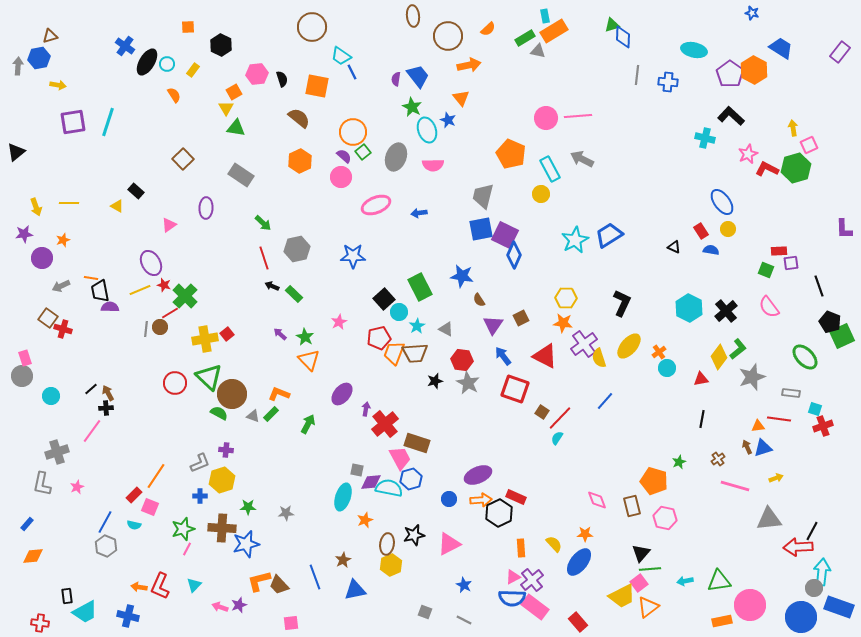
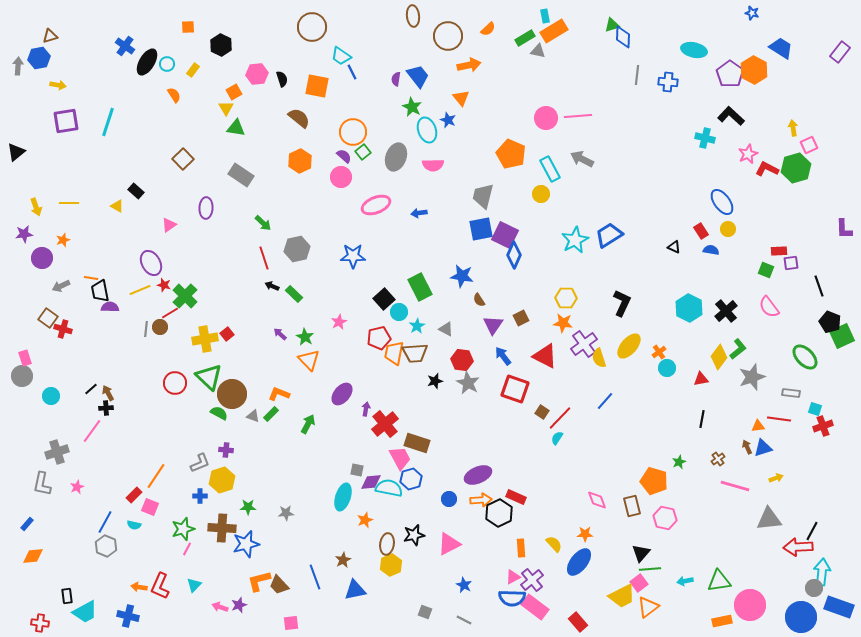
purple square at (73, 122): moved 7 px left, 1 px up
orange trapezoid at (394, 353): rotated 10 degrees counterclockwise
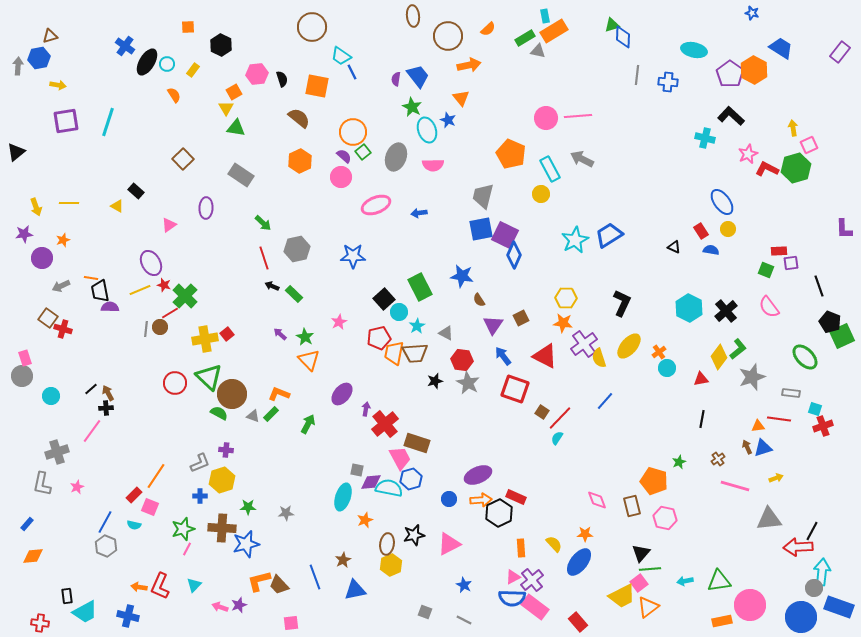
gray triangle at (446, 329): moved 4 px down
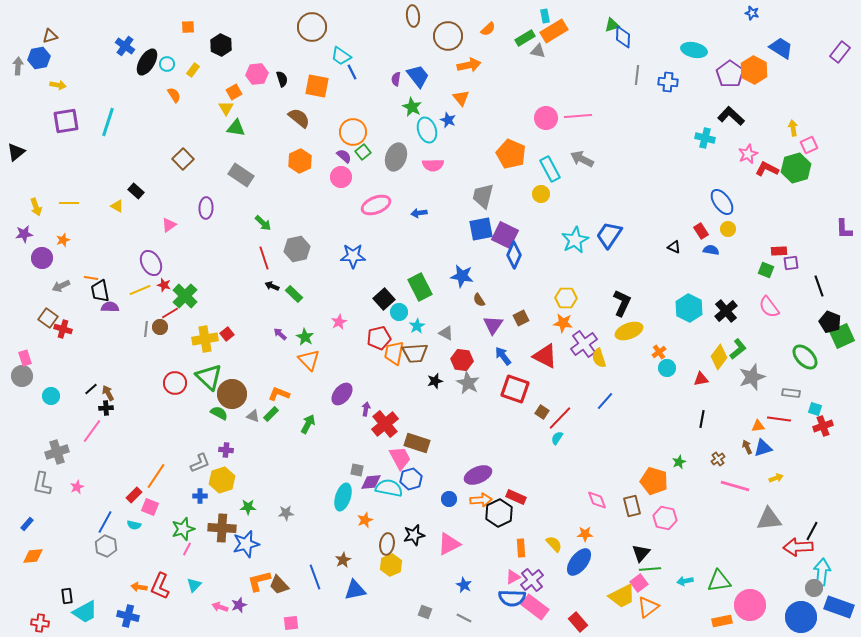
blue trapezoid at (609, 235): rotated 24 degrees counterclockwise
yellow ellipse at (629, 346): moved 15 px up; rotated 28 degrees clockwise
gray line at (464, 620): moved 2 px up
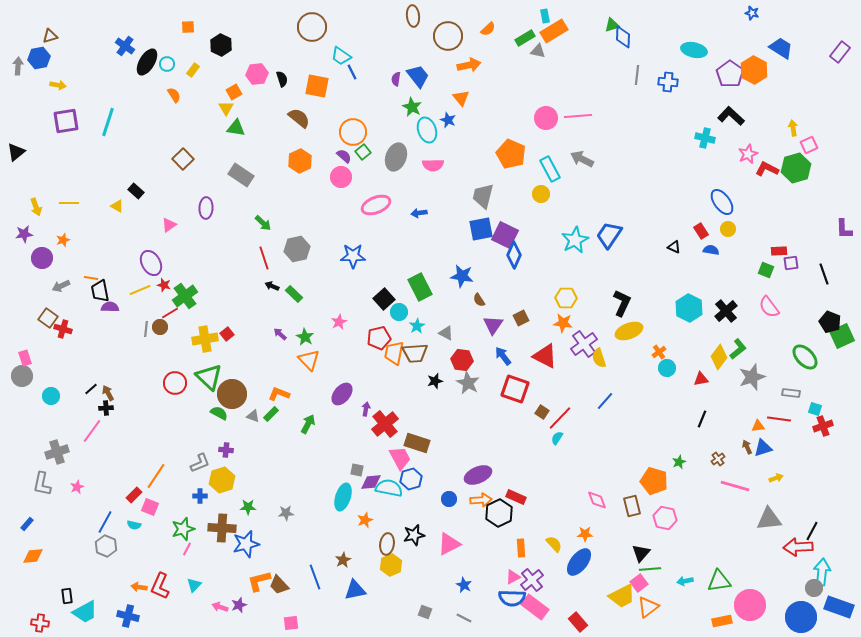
black line at (819, 286): moved 5 px right, 12 px up
green cross at (185, 296): rotated 10 degrees clockwise
black line at (702, 419): rotated 12 degrees clockwise
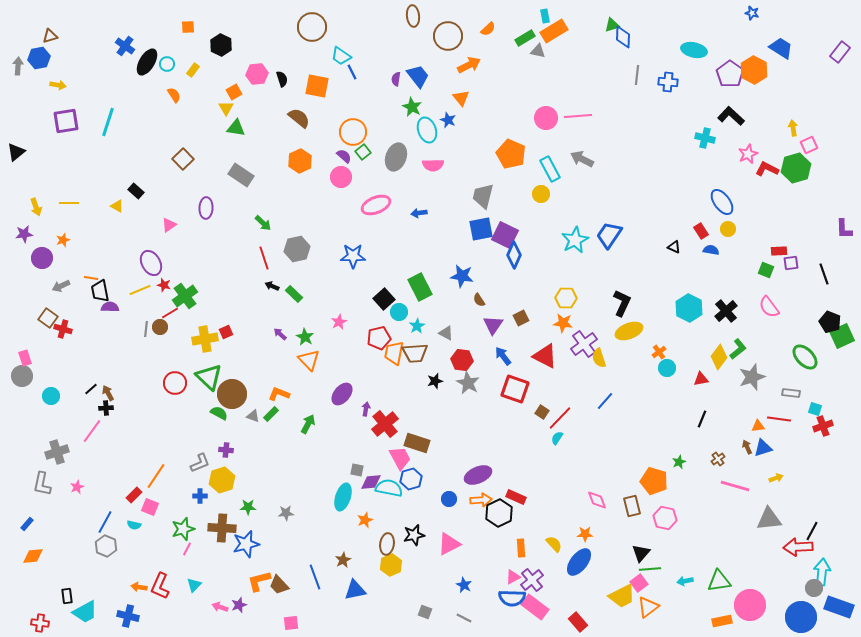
orange arrow at (469, 65): rotated 15 degrees counterclockwise
red square at (227, 334): moved 1 px left, 2 px up; rotated 16 degrees clockwise
